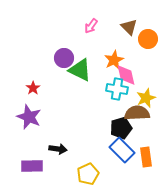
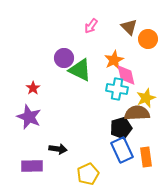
blue rectangle: rotated 20 degrees clockwise
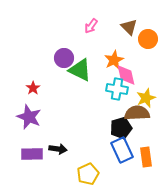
purple rectangle: moved 12 px up
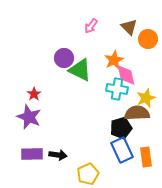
red star: moved 1 px right, 6 px down
black arrow: moved 6 px down
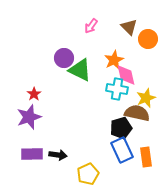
brown semicircle: rotated 15 degrees clockwise
purple star: rotated 30 degrees clockwise
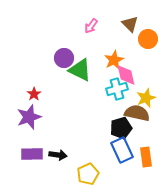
brown triangle: moved 1 px right, 3 px up
cyan cross: rotated 25 degrees counterclockwise
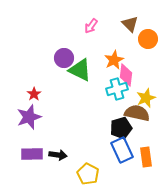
pink diamond: rotated 20 degrees clockwise
yellow pentagon: rotated 20 degrees counterclockwise
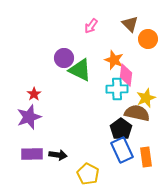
orange star: rotated 24 degrees counterclockwise
cyan cross: rotated 15 degrees clockwise
black pentagon: moved 1 px down; rotated 20 degrees counterclockwise
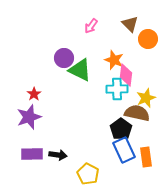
blue rectangle: moved 2 px right
